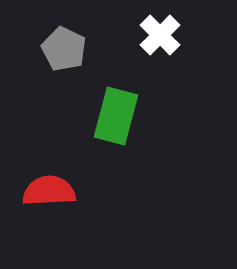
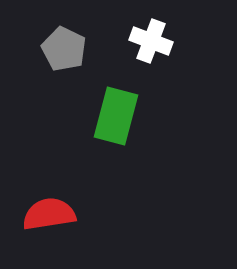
white cross: moved 9 px left, 6 px down; rotated 24 degrees counterclockwise
red semicircle: moved 23 px down; rotated 6 degrees counterclockwise
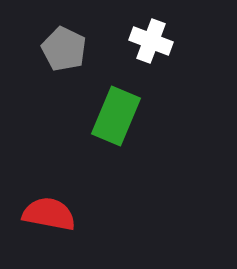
green rectangle: rotated 8 degrees clockwise
red semicircle: rotated 20 degrees clockwise
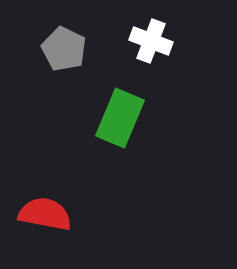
green rectangle: moved 4 px right, 2 px down
red semicircle: moved 4 px left
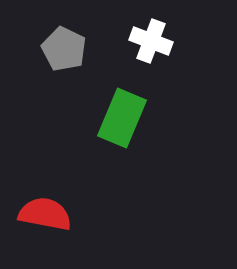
green rectangle: moved 2 px right
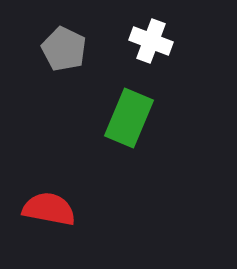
green rectangle: moved 7 px right
red semicircle: moved 4 px right, 5 px up
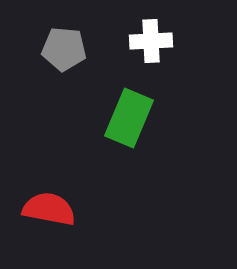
white cross: rotated 24 degrees counterclockwise
gray pentagon: rotated 21 degrees counterclockwise
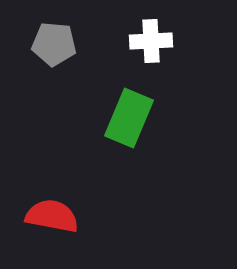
gray pentagon: moved 10 px left, 5 px up
red semicircle: moved 3 px right, 7 px down
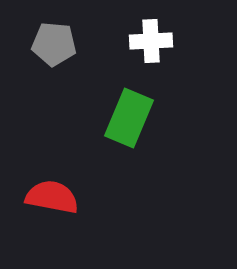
red semicircle: moved 19 px up
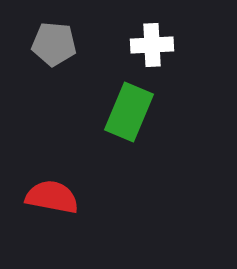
white cross: moved 1 px right, 4 px down
green rectangle: moved 6 px up
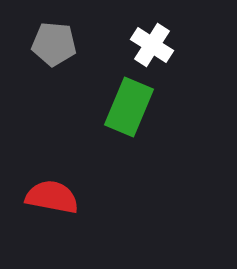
white cross: rotated 36 degrees clockwise
green rectangle: moved 5 px up
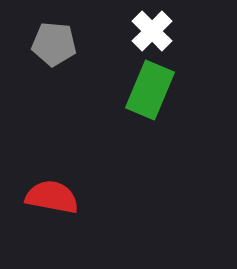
white cross: moved 14 px up; rotated 12 degrees clockwise
green rectangle: moved 21 px right, 17 px up
